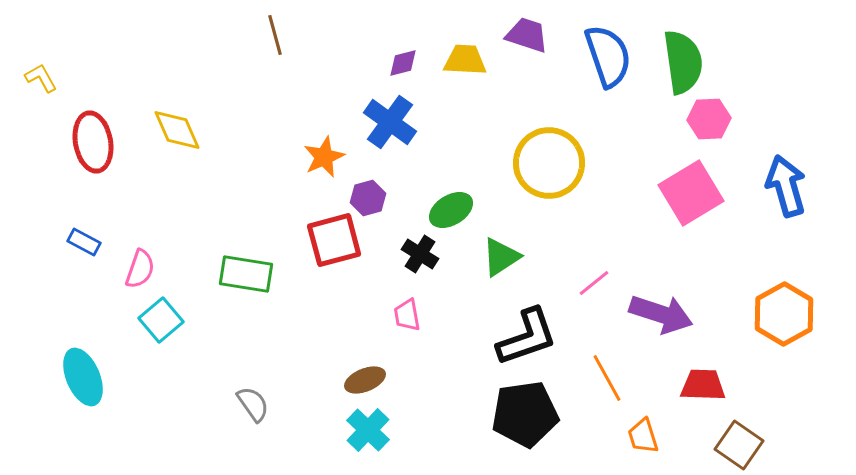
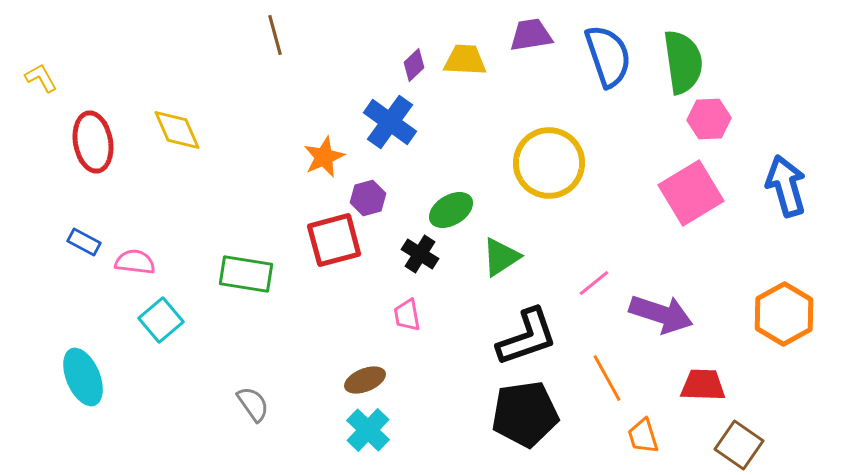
purple trapezoid: moved 4 px right; rotated 27 degrees counterclockwise
purple diamond: moved 11 px right, 2 px down; rotated 28 degrees counterclockwise
pink semicircle: moved 5 px left, 7 px up; rotated 102 degrees counterclockwise
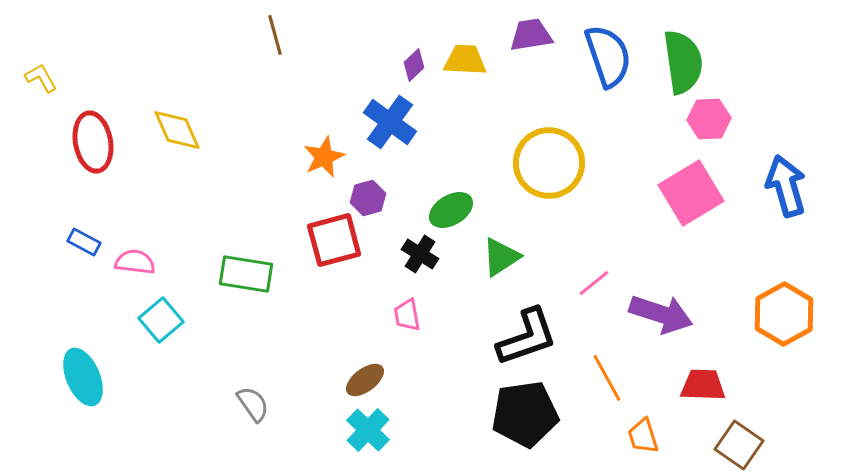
brown ellipse: rotated 15 degrees counterclockwise
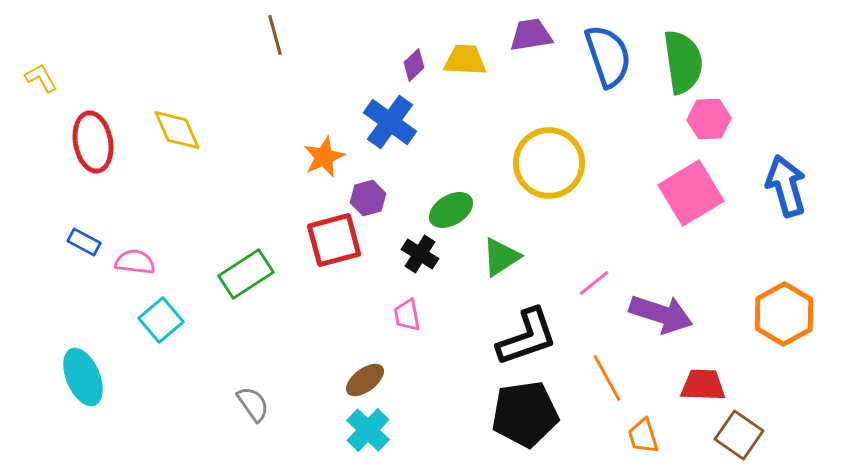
green rectangle: rotated 42 degrees counterclockwise
brown square: moved 10 px up
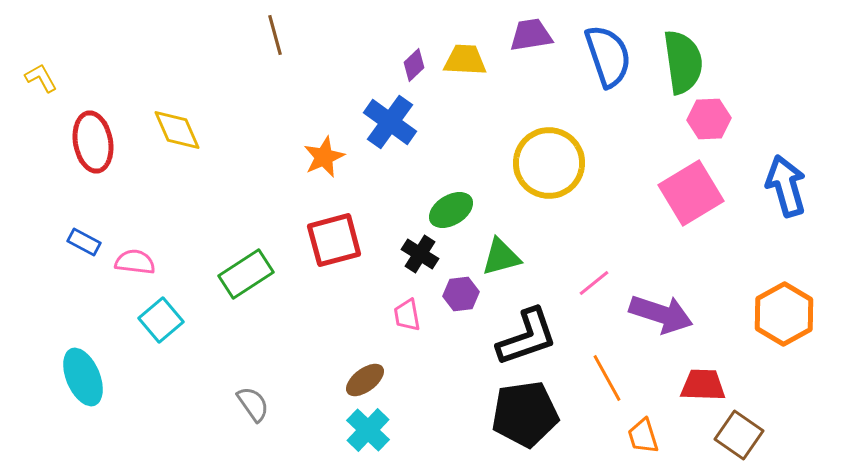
purple hexagon: moved 93 px right, 96 px down; rotated 8 degrees clockwise
green triangle: rotated 18 degrees clockwise
